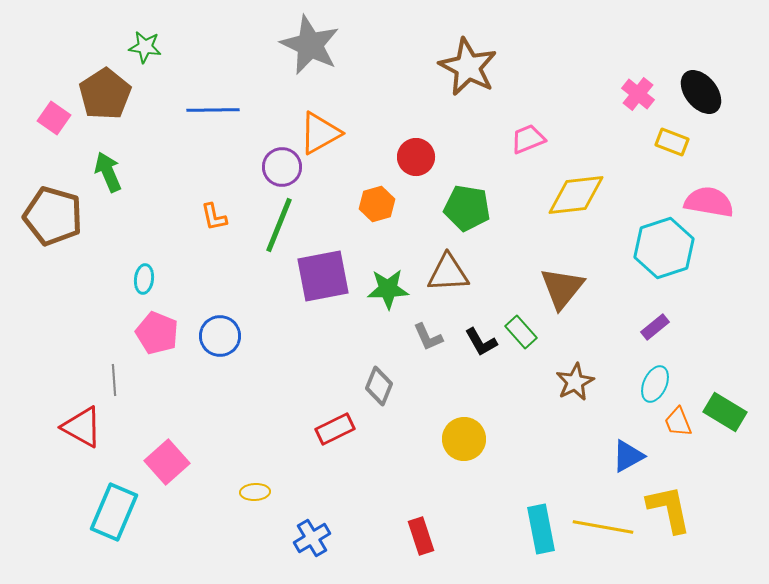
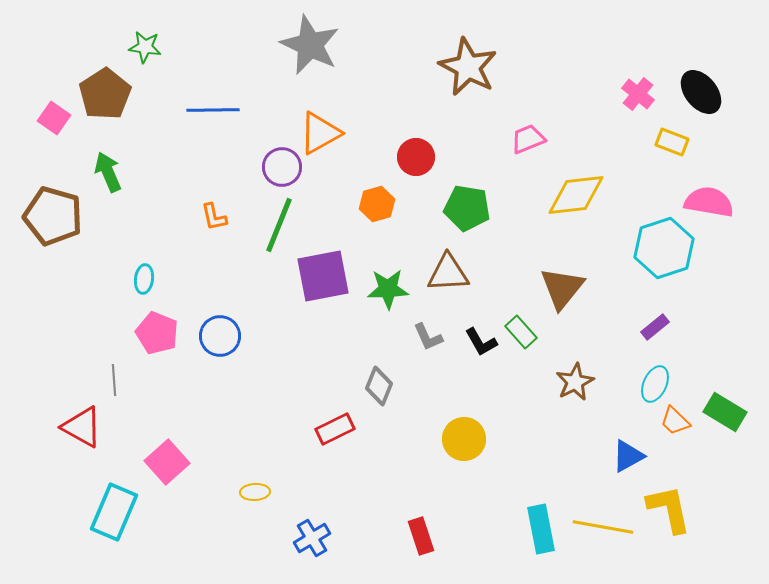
orange trapezoid at (678, 422): moved 3 px left, 1 px up; rotated 24 degrees counterclockwise
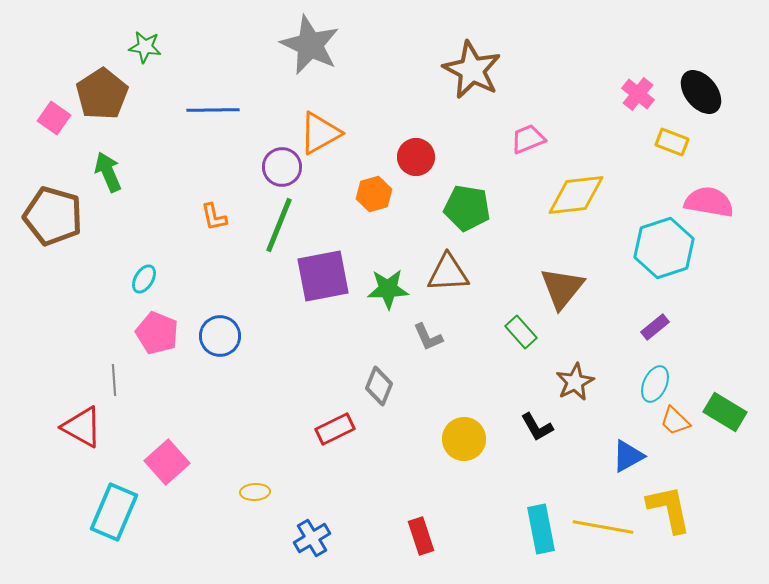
brown star at (468, 67): moved 4 px right, 3 px down
brown pentagon at (105, 94): moved 3 px left
orange hexagon at (377, 204): moved 3 px left, 10 px up
cyan ellipse at (144, 279): rotated 24 degrees clockwise
black L-shape at (481, 342): moved 56 px right, 85 px down
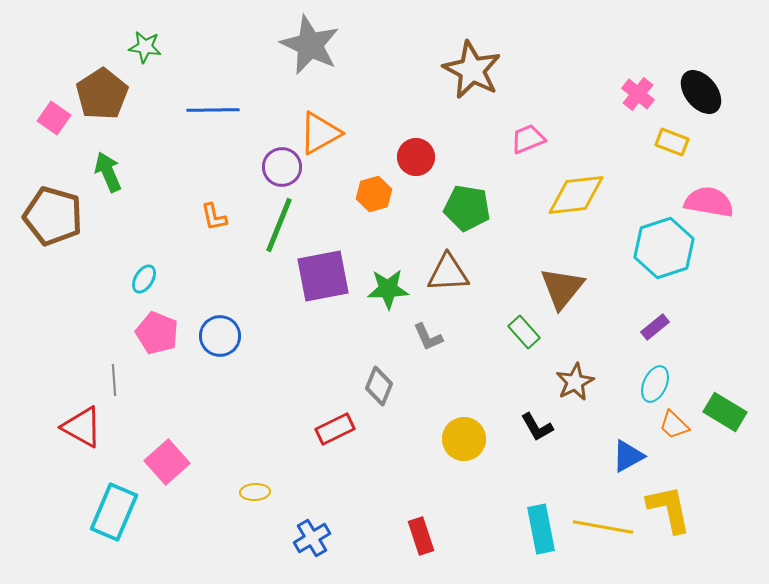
green rectangle at (521, 332): moved 3 px right
orange trapezoid at (675, 421): moved 1 px left, 4 px down
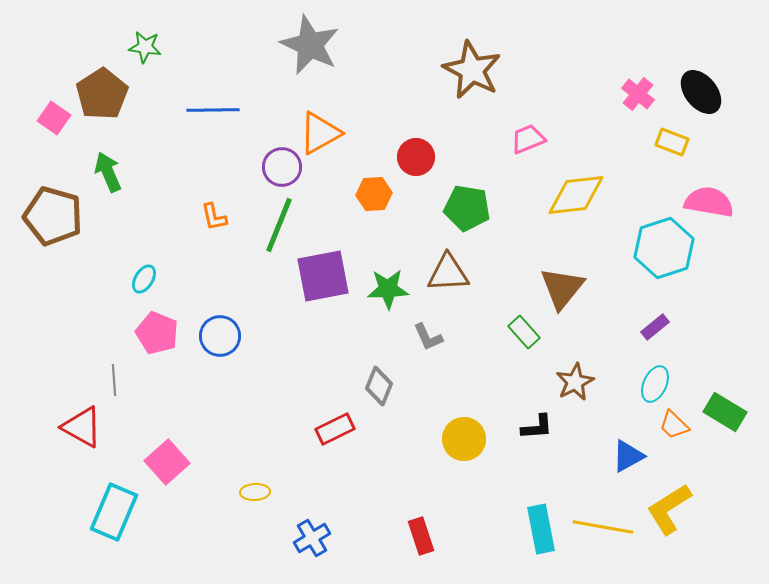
orange hexagon at (374, 194): rotated 12 degrees clockwise
black L-shape at (537, 427): rotated 64 degrees counterclockwise
yellow L-shape at (669, 509): rotated 110 degrees counterclockwise
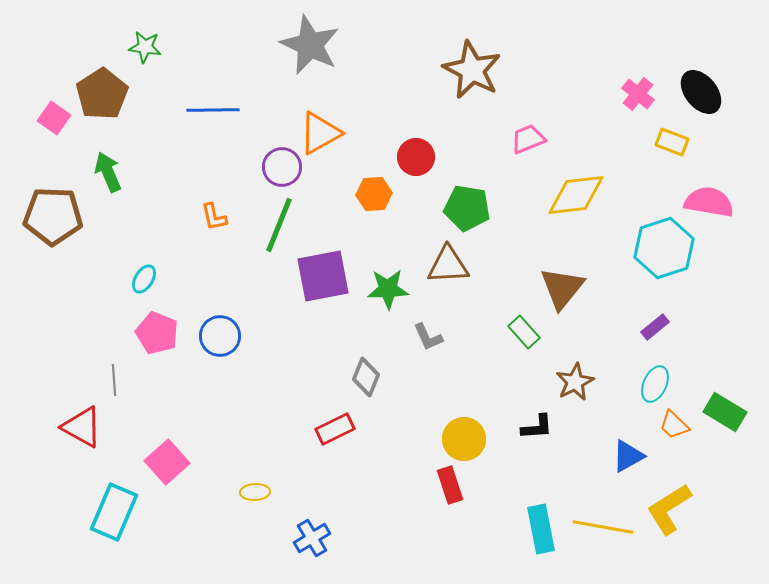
brown pentagon at (53, 216): rotated 14 degrees counterclockwise
brown triangle at (448, 273): moved 8 px up
gray diamond at (379, 386): moved 13 px left, 9 px up
red rectangle at (421, 536): moved 29 px right, 51 px up
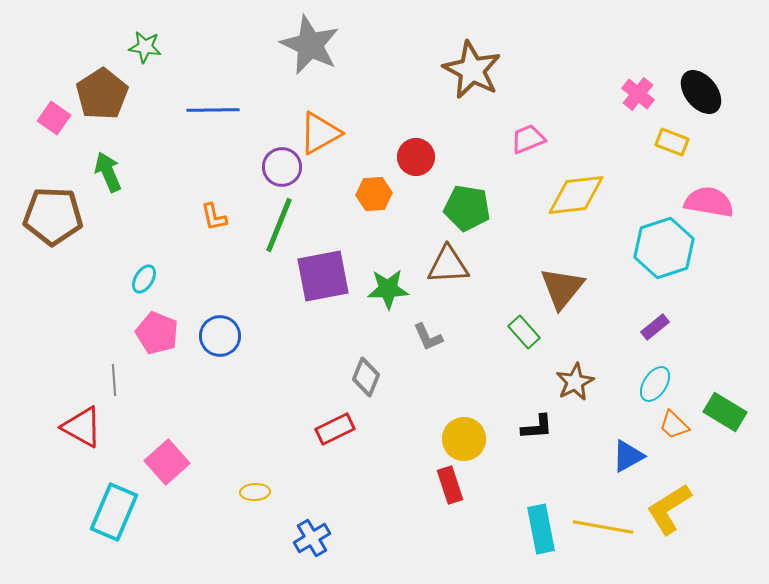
cyan ellipse at (655, 384): rotated 9 degrees clockwise
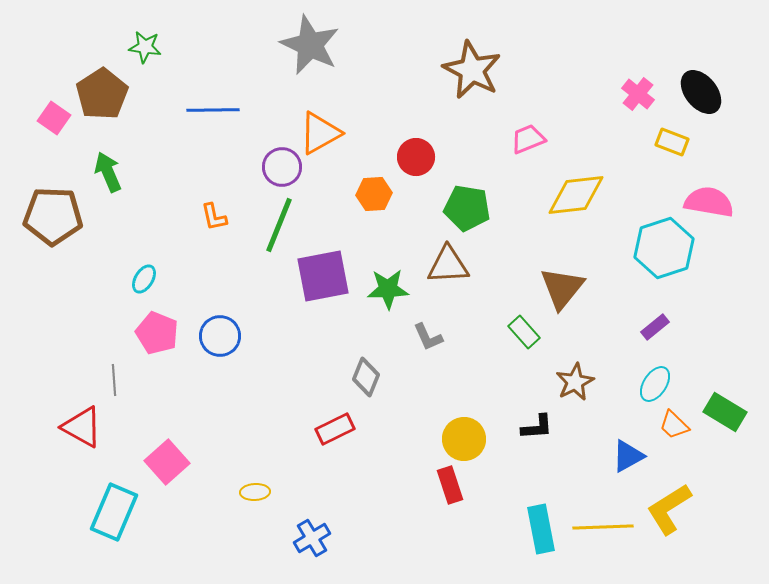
yellow line at (603, 527): rotated 12 degrees counterclockwise
